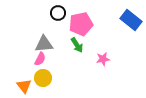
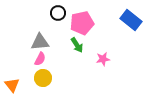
pink pentagon: moved 1 px right, 1 px up
gray triangle: moved 4 px left, 2 px up
orange triangle: moved 12 px left, 1 px up
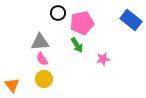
pink semicircle: moved 2 px right; rotated 120 degrees clockwise
yellow circle: moved 1 px right, 1 px down
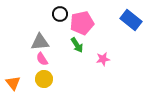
black circle: moved 2 px right, 1 px down
orange triangle: moved 1 px right, 2 px up
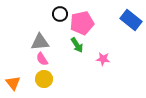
pink star: rotated 16 degrees clockwise
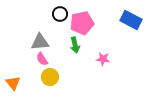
blue rectangle: rotated 10 degrees counterclockwise
green arrow: moved 2 px left; rotated 21 degrees clockwise
yellow circle: moved 6 px right, 2 px up
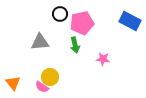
blue rectangle: moved 1 px left, 1 px down
pink semicircle: moved 28 px down; rotated 24 degrees counterclockwise
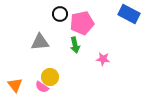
blue rectangle: moved 1 px left, 7 px up
orange triangle: moved 2 px right, 2 px down
